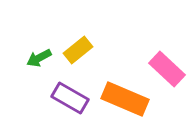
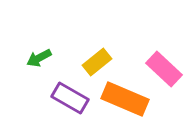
yellow rectangle: moved 19 px right, 12 px down
pink rectangle: moved 3 px left
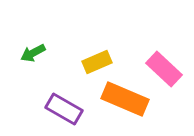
green arrow: moved 6 px left, 5 px up
yellow rectangle: rotated 16 degrees clockwise
purple rectangle: moved 6 px left, 11 px down
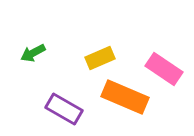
yellow rectangle: moved 3 px right, 4 px up
pink rectangle: rotated 9 degrees counterclockwise
orange rectangle: moved 2 px up
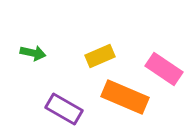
green arrow: rotated 140 degrees counterclockwise
yellow rectangle: moved 2 px up
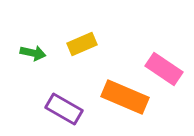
yellow rectangle: moved 18 px left, 12 px up
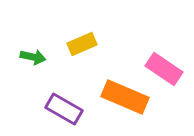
green arrow: moved 4 px down
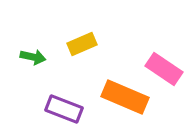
purple rectangle: rotated 9 degrees counterclockwise
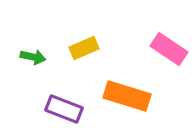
yellow rectangle: moved 2 px right, 4 px down
pink rectangle: moved 5 px right, 20 px up
orange rectangle: moved 2 px right, 1 px up; rotated 6 degrees counterclockwise
